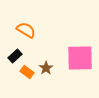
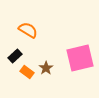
orange semicircle: moved 2 px right
pink square: rotated 12 degrees counterclockwise
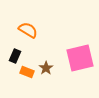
black rectangle: rotated 24 degrees counterclockwise
orange rectangle: rotated 16 degrees counterclockwise
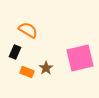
black rectangle: moved 4 px up
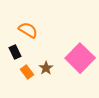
black rectangle: rotated 48 degrees counterclockwise
pink square: rotated 32 degrees counterclockwise
orange rectangle: rotated 32 degrees clockwise
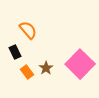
orange semicircle: rotated 18 degrees clockwise
pink square: moved 6 px down
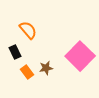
pink square: moved 8 px up
brown star: rotated 24 degrees clockwise
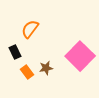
orange semicircle: moved 2 px right, 1 px up; rotated 102 degrees counterclockwise
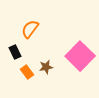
brown star: moved 1 px up
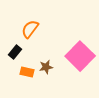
black rectangle: rotated 64 degrees clockwise
orange rectangle: rotated 40 degrees counterclockwise
